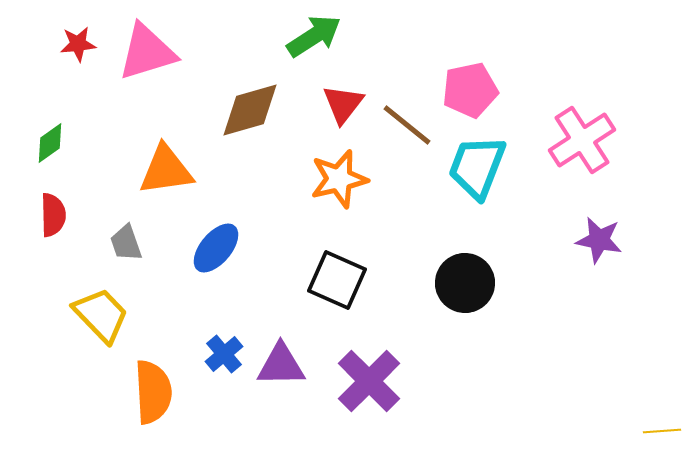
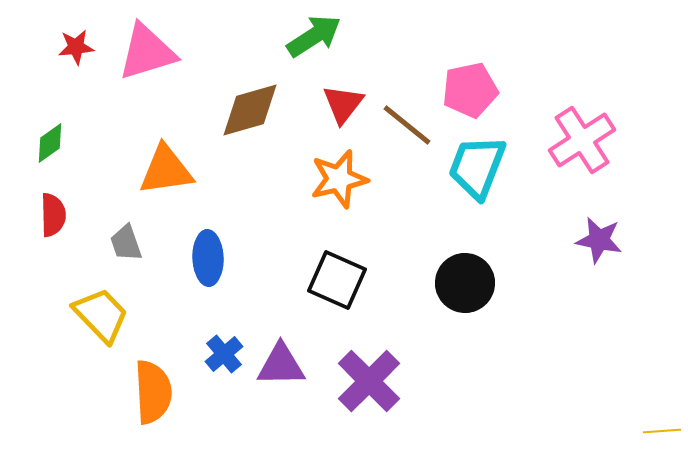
red star: moved 2 px left, 3 px down
blue ellipse: moved 8 px left, 10 px down; rotated 42 degrees counterclockwise
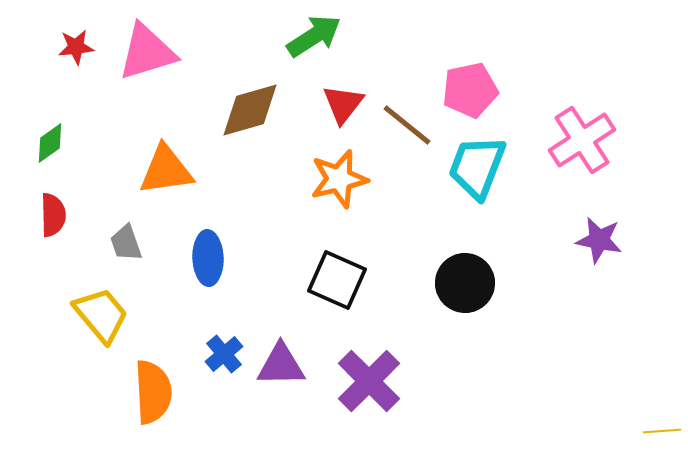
yellow trapezoid: rotated 4 degrees clockwise
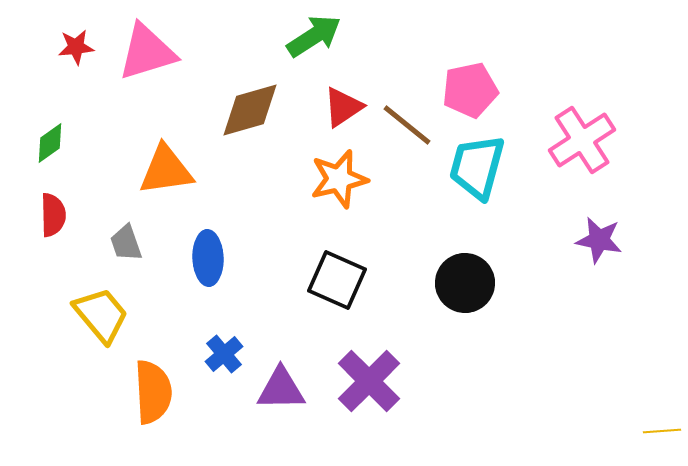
red triangle: moved 3 px down; rotated 18 degrees clockwise
cyan trapezoid: rotated 6 degrees counterclockwise
purple triangle: moved 24 px down
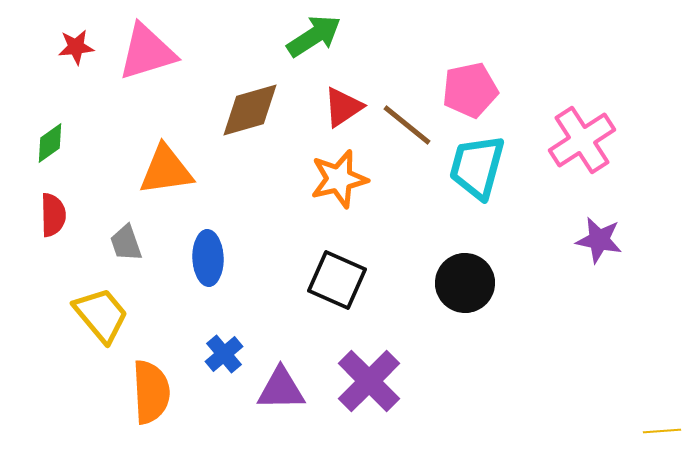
orange semicircle: moved 2 px left
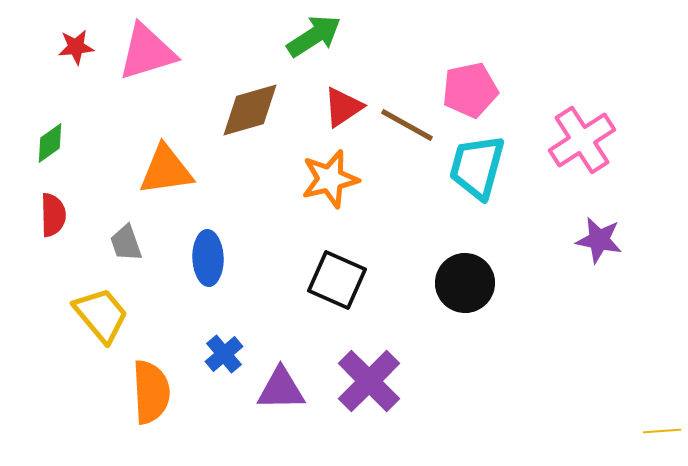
brown line: rotated 10 degrees counterclockwise
orange star: moved 9 px left
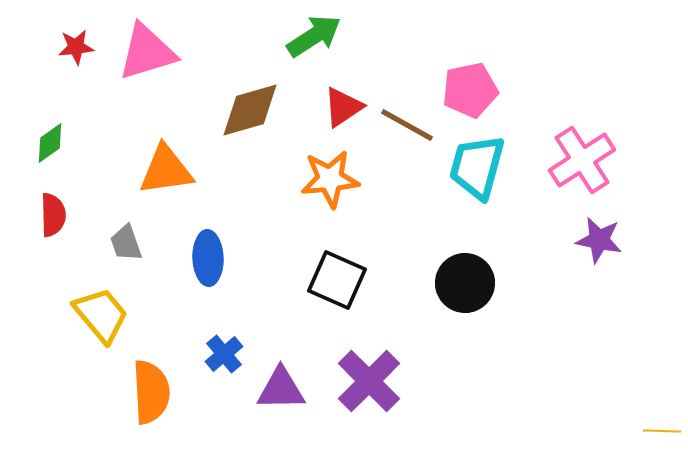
pink cross: moved 20 px down
orange star: rotated 8 degrees clockwise
yellow line: rotated 6 degrees clockwise
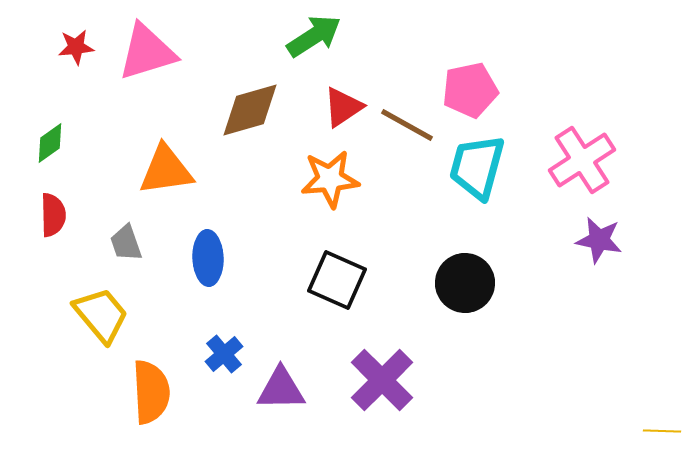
purple cross: moved 13 px right, 1 px up
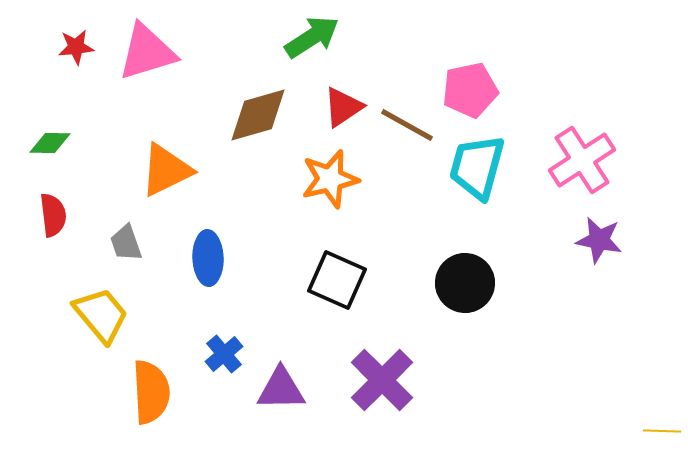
green arrow: moved 2 px left, 1 px down
brown diamond: moved 8 px right, 5 px down
green diamond: rotated 36 degrees clockwise
orange triangle: rotated 18 degrees counterclockwise
orange star: rotated 8 degrees counterclockwise
red semicircle: rotated 6 degrees counterclockwise
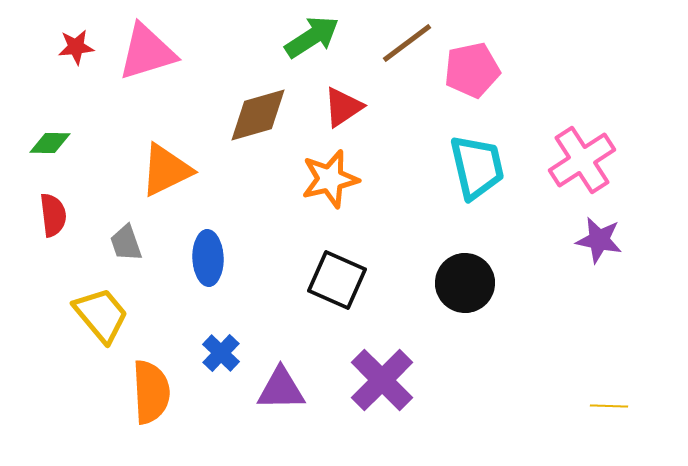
pink pentagon: moved 2 px right, 20 px up
brown line: moved 82 px up; rotated 66 degrees counterclockwise
cyan trapezoid: rotated 152 degrees clockwise
blue cross: moved 3 px left, 1 px up; rotated 6 degrees counterclockwise
yellow line: moved 53 px left, 25 px up
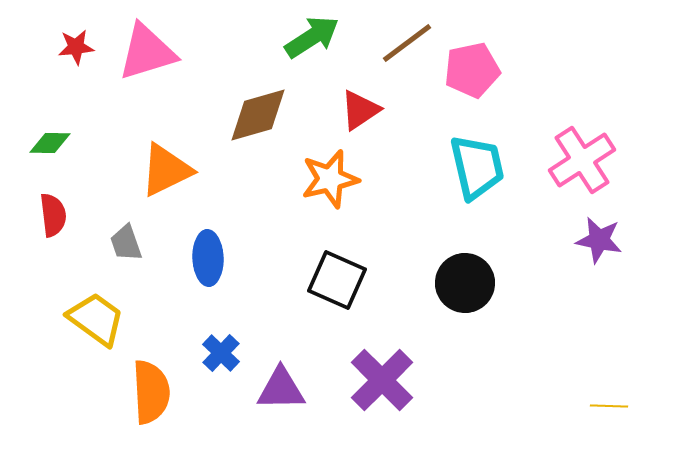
red triangle: moved 17 px right, 3 px down
yellow trapezoid: moved 5 px left, 4 px down; rotated 14 degrees counterclockwise
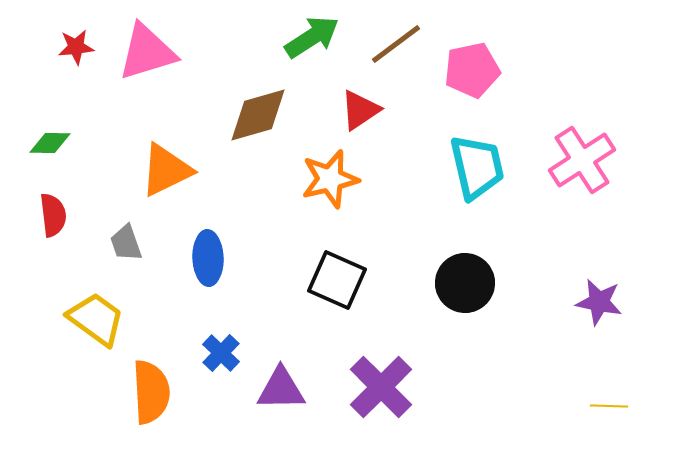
brown line: moved 11 px left, 1 px down
purple star: moved 62 px down
purple cross: moved 1 px left, 7 px down
